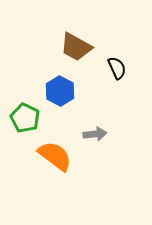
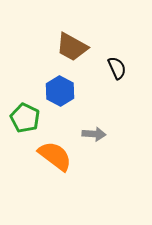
brown trapezoid: moved 4 px left
gray arrow: moved 1 px left; rotated 10 degrees clockwise
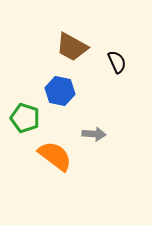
black semicircle: moved 6 px up
blue hexagon: rotated 16 degrees counterclockwise
green pentagon: rotated 8 degrees counterclockwise
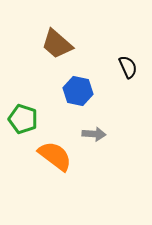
brown trapezoid: moved 15 px left, 3 px up; rotated 12 degrees clockwise
black semicircle: moved 11 px right, 5 px down
blue hexagon: moved 18 px right
green pentagon: moved 2 px left, 1 px down
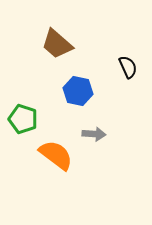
orange semicircle: moved 1 px right, 1 px up
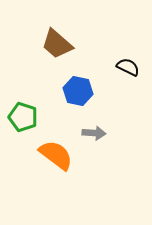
black semicircle: rotated 40 degrees counterclockwise
green pentagon: moved 2 px up
gray arrow: moved 1 px up
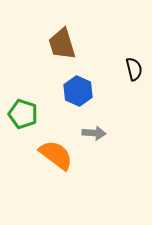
brown trapezoid: moved 5 px right; rotated 32 degrees clockwise
black semicircle: moved 6 px right, 2 px down; rotated 50 degrees clockwise
blue hexagon: rotated 12 degrees clockwise
green pentagon: moved 3 px up
